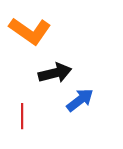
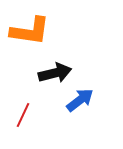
orange L-shape: rotated 27 degrees counterclockwise
red line: moved 1 px right, 1 px up; rotated 25 degrees clockwise
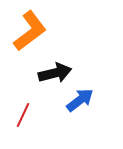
orange L-shape: rotated 45 degrees counterclockwise
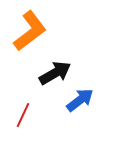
black arrow: rotated 16 degrees counterclockwise
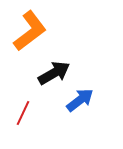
black arrow: moved 1 px left
red line: moved 2 px up
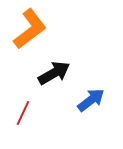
orange L-shape: moved 2 px up
blue arrow: moved 11 px right
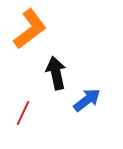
black arrow: moved 2 px right; rotated 72 degrees counterclockwise
blue arrow: moved 4 px left
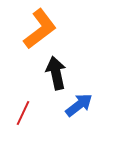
orange L-shape: moved 10 px right
blue arrow: moved 8 px left, 5 px down
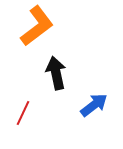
orange L-shape: moved 3 px left, 3 px up
blue arrow: moved 15 px right
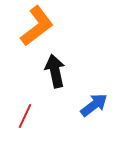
black arrow: moved 1 px left, 2 px up
red line: moved 2 px right, 3 px down
